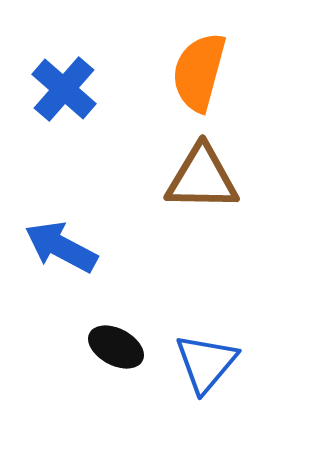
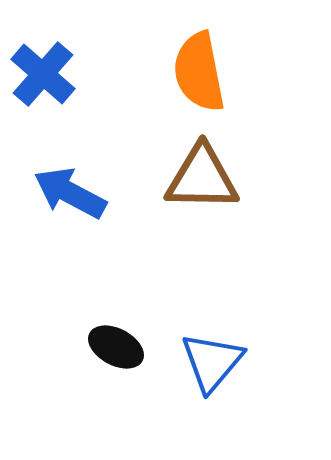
orange semicircle: rotated 26 degrees counterclockwise
blue cross: moved 21 px left, 15 px up
blue arrow: moved 9 px right, 54 px up
blue triangle: moved 6 px right, 1 px up
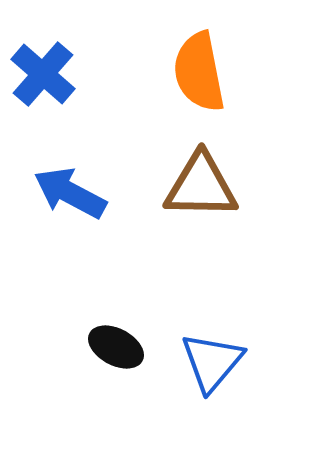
brown triangle: moved 1 px left, 8 px down
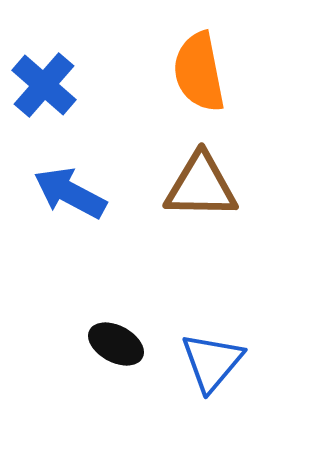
blue cross: moved 1 px right, 11 px down
black ellipse: moved 3 px up
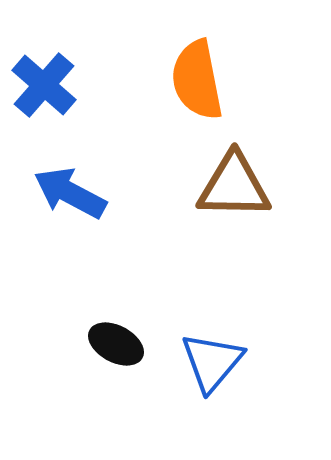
orange semicircle: moved 2 px left, 8 px down
brown triangle: moved 33 px right
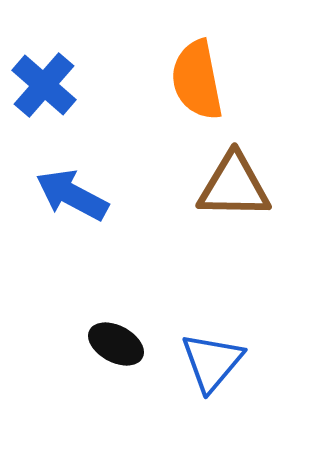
blue arrow: moved 2 px right, 2 px down
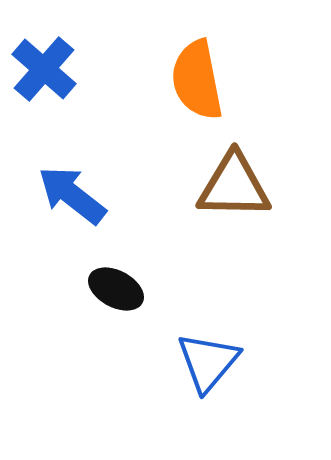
blue cross: moved 16 px up
blue arrow: rotated 10 degrees clockwise
black ellipse: moved 55 px up
blue triangle: moved 4 px left
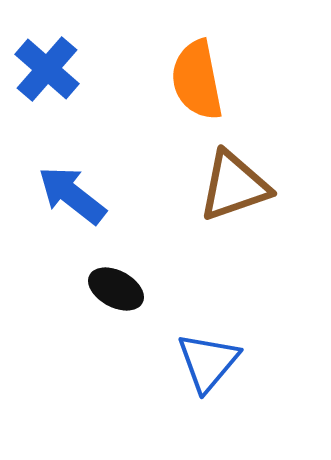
blue cross: moved 3 px right
brown triangle: rotated 20 degrees counterclockwise
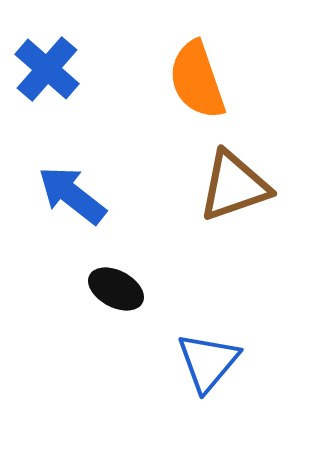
orange semicircle: rotated 8 degrees counterclockwise
